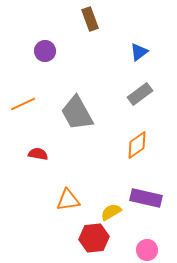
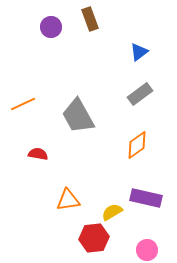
purple circle: moved 6 px right, 24 px up
gray trapezoid: moved 1 px right, 3 px down
yellow semicircle: moved 1 px right
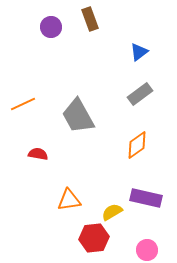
orange triangle: moved 1 px right
